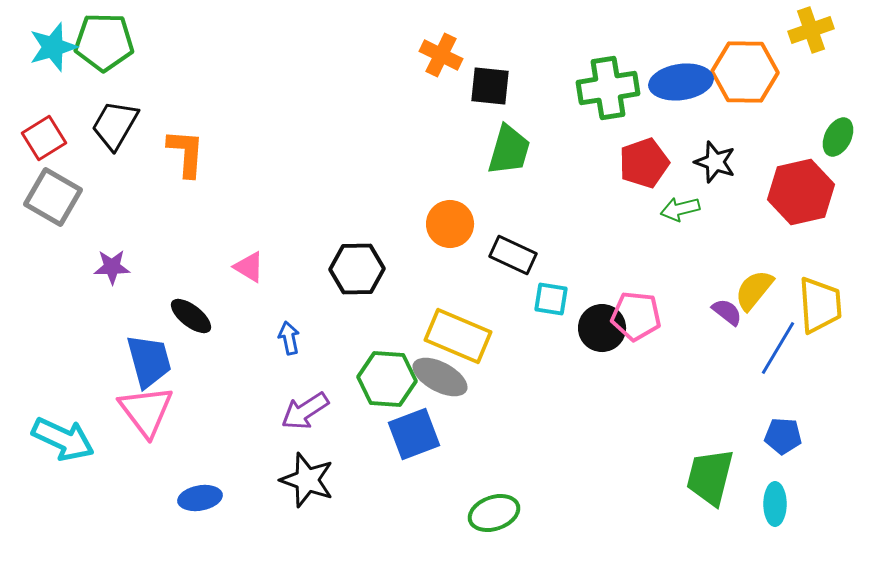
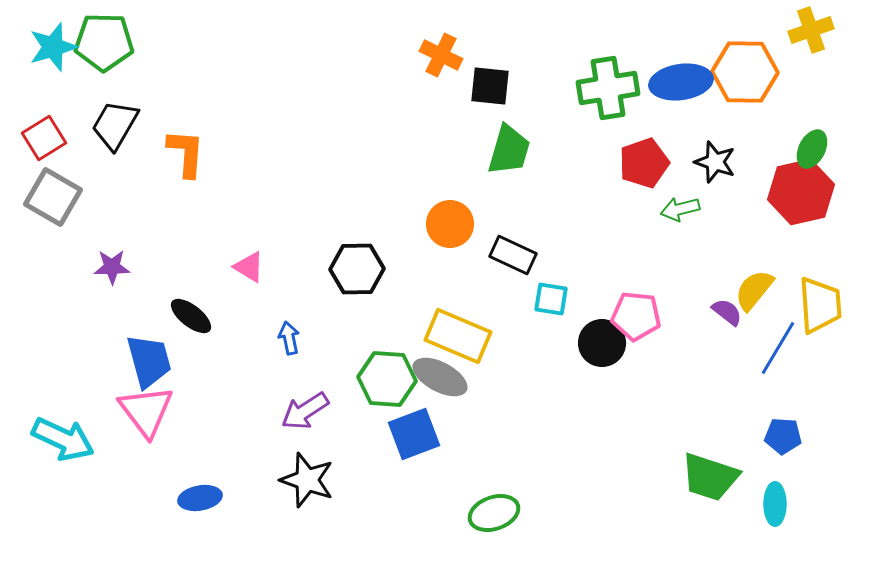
green ellipse at (838, 137): moved 26 px left, 12 px down
black circle at (602, 328): moved 15 px down
green trapezoid at (710, 477): rotated 86 degrees counterclockwise
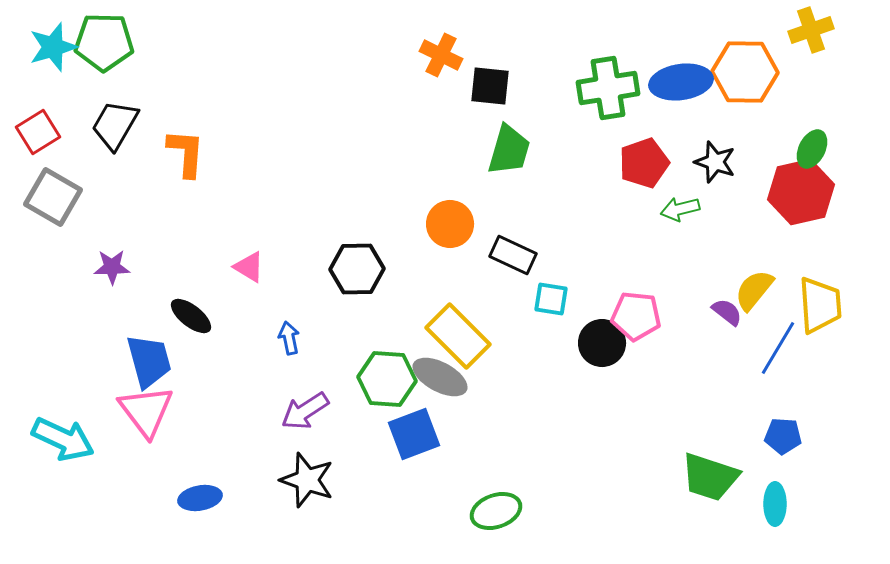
red square at (44, 138): moved 6 px left, 6 px up
yellow rectangle at (458, 336): rotated 22 degrees clockwise
green ellipse at (494, 513): moved 2 px right, 2 px up
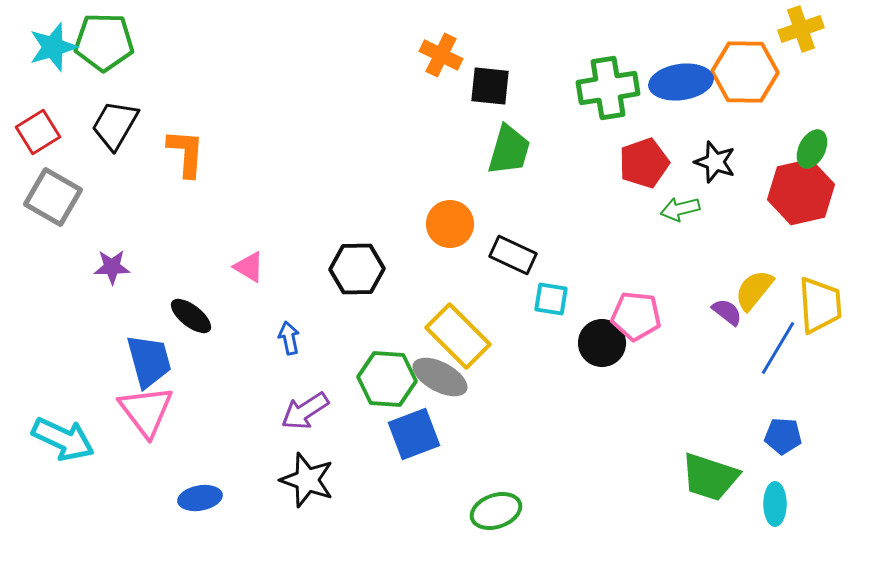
yellow cross at (811, 30): moved 10 px left, 1 px up
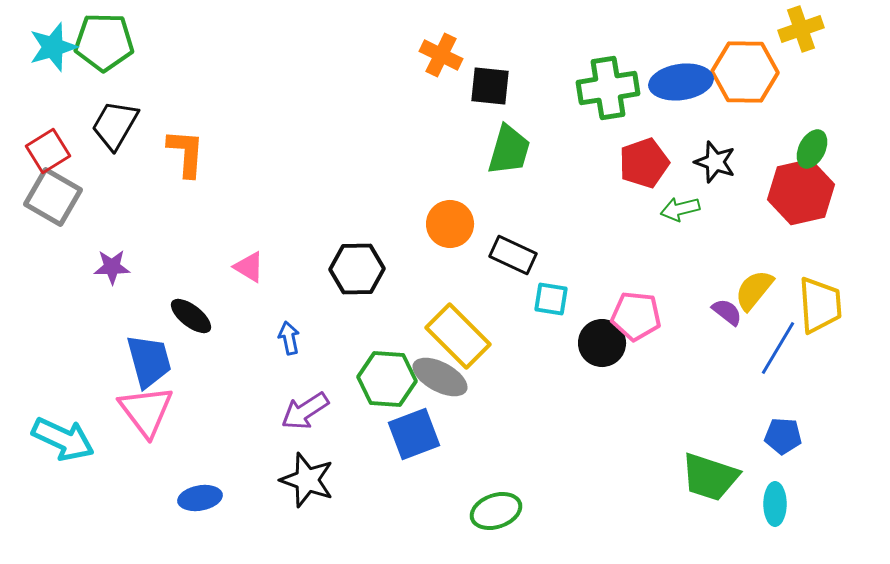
red square at (38, 132): moved 10 px right, 19 px down
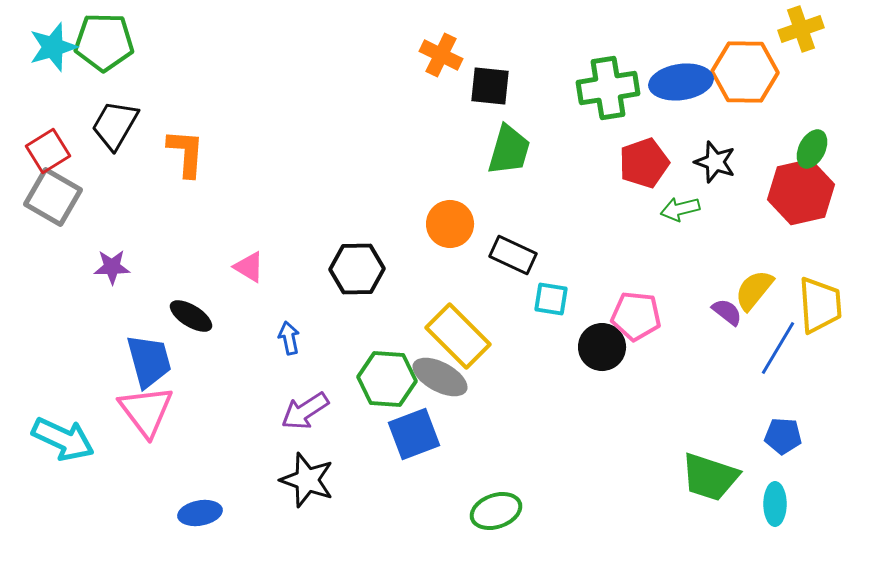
black ellipse at (191, 316): rotated 6 degrees counterclockwise
black circle at (602, 343): moved 4 px down
blue ellipse at (200, 498): moved 15 px down
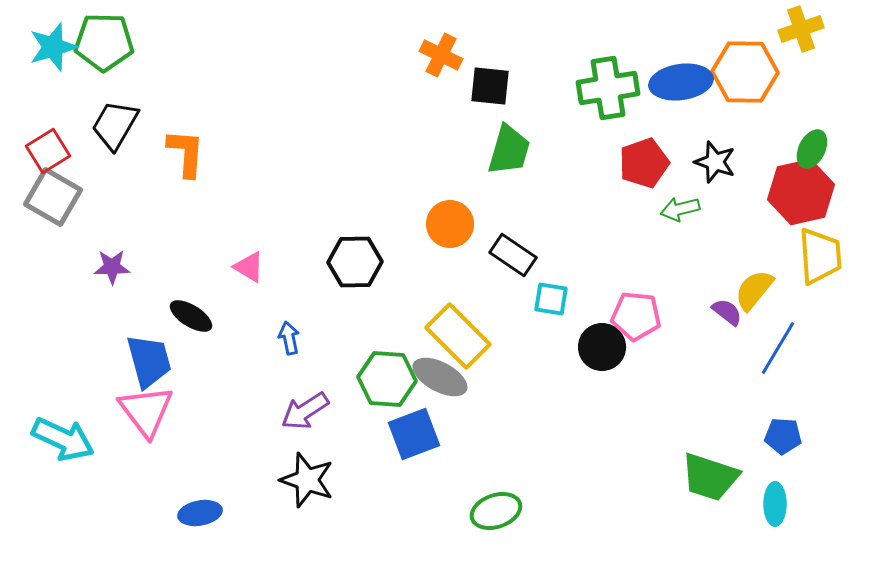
black rectangle at (513, 255): rotated 9 degrees clockwise
black hexagon at (357, 269): moved 2 px left, 7 px up
yellow trapezoid at (820, 305): moved 49 px up
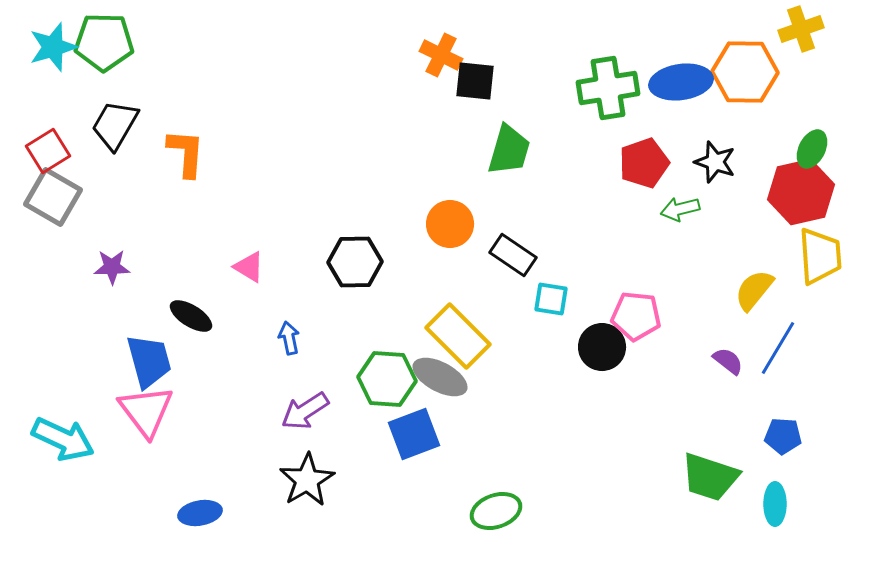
black square at (490, 86): moved 15 px left, 5 px up
purple semicircle at (727, 312): moved 1 px right, 49 px down
black star at (307, 480): rotated 22 degrees clockwise
